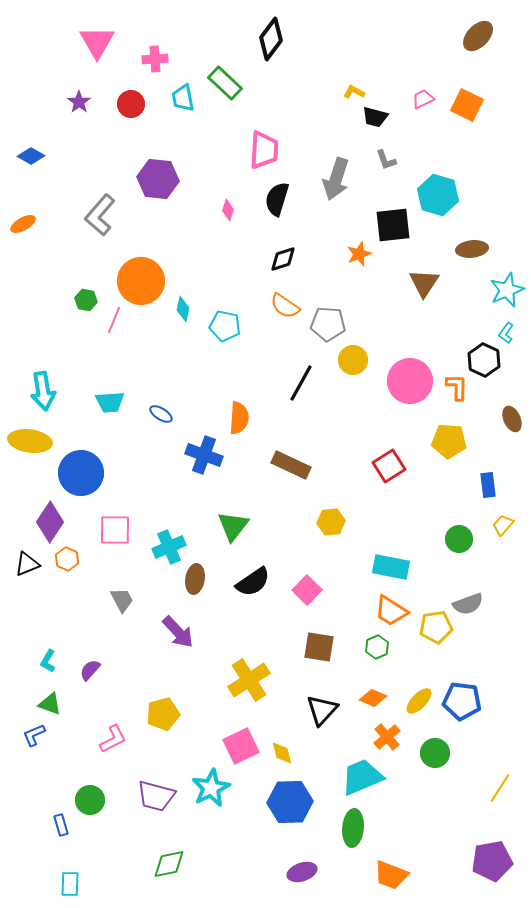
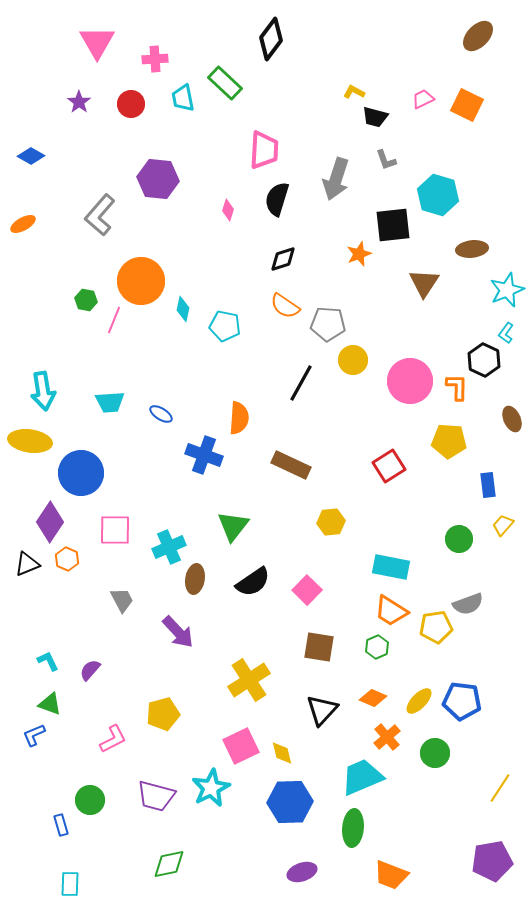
cyan L-shape at (48, 661): rotated 125 degrees clockwise
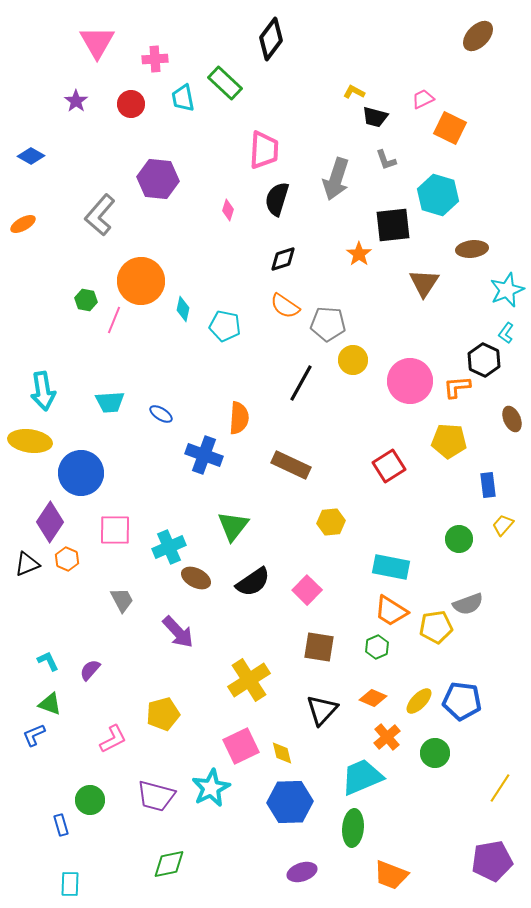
purple star at (79, 102): moved 3 px left, 1 px up
orange square at (467, 105): moved 17 px left, 23 px down
orange star at (359, 254): rotated 15 degrees counterclockwise
orange L-shape at (457, 387): rotated 96 degrees counterclockwise
brown ellipse at (195, 579): moved 1 px right, 1 px up; rotated 72 degrees counterclockwise
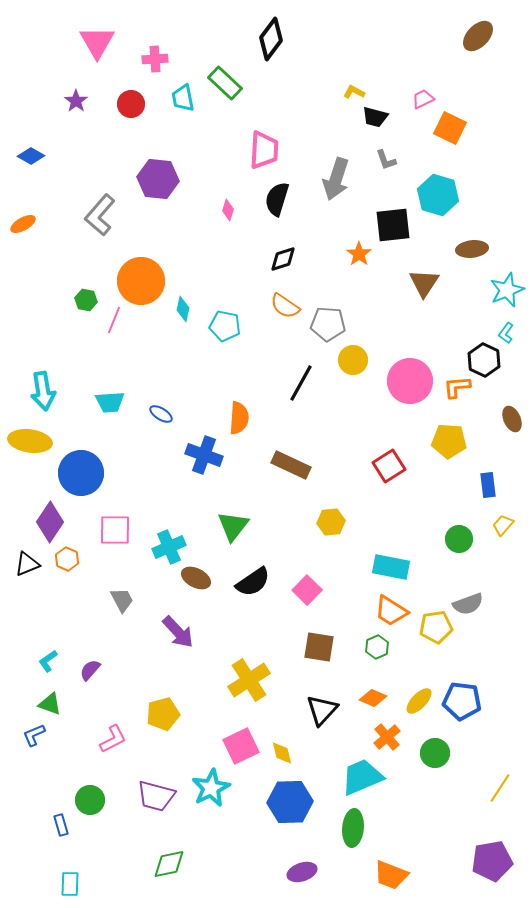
cyan L-shape at (48, 661): rotated 100 degrees counterclockwise
